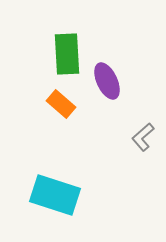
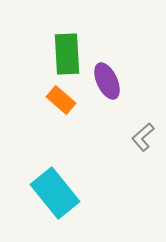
orange rectangle: moved 4 px up
cyan rectangle: moved 2 px up; rotated 33 degrees clockwise
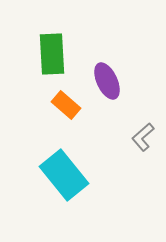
green rectangle: moved 15 px left
orange rectangle: moved 5 px right, 5 px down
cyan rectangle: moved 9 px right, 18 px up
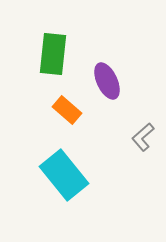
green rectangle: moved 1 px right; rotated 9 degrees clockwise
orange rectangle: moved 1 px right, 5 px down
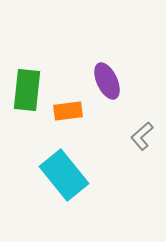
green rectangle: moved 26 px left, 36 px down
orange rectangle: moved 1 px right, 1 px down; rotated 48 degrees counterclockwise
gray L-shape: moved 1 px left, 1 px up
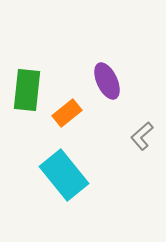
orange rectangle: moved 1 px left, 2 px down; rotated 32 degrees counterclockwise
